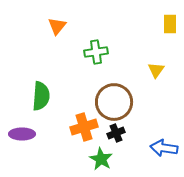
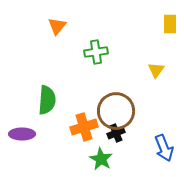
green semicircle: moved 6 px right, 4 px down
brown circle: moved 2 px right, 9 px down
blue arrow: rotated 120 degrees counterclockwise
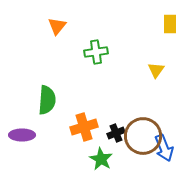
brown circle: moved 27 px right, 25 px down
purple ellipse: moved 1 px down
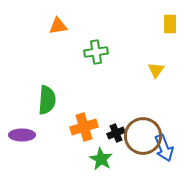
orange triangle: moved 1 px right; rotated 42 degrees clockwise
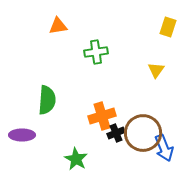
yellow rectangle: moved 2 px left, 3 px down; rotated 18 degrees clockwise
orange cross: moved 18 px right, 11 px up
brown circle: moved 3 px up
green star: moved 25 px left
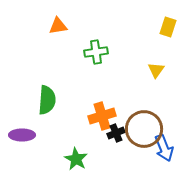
brown circle: moved 1 px right, 4 px up
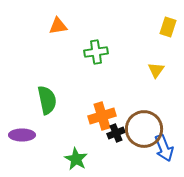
green semicircle: rotated 16 degrees counterclockwise
